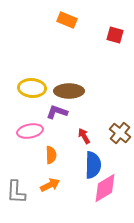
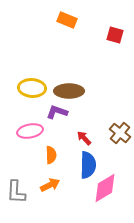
red arrow: moved 2 px down; rotated 14 degrees counterclockwise
blue semicircle: moved 5 px left
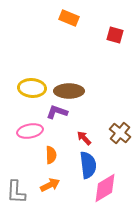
orange rectangle: moved 2 px right, 2 px up
blue semicircle: rotated 8 degrees counterclockwise
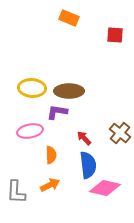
red square: rotated 12 degrees counterclockwise
purple L-shape: rotated 10 degrees counterclockwise
pink diamond: rotated 44 degrees clockwise
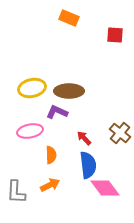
yellow ellipse: rotated 16 degrees counterclockwise
purple L-shape: rotated 15 degrees clockwise
pink diamond: rotated 40 degrees clockwise
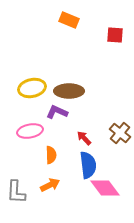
orange rectangle: moved 2 px down
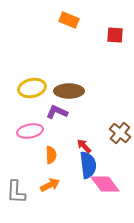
red arrow: moved 8 px down
pink diamond: moved 4 px up
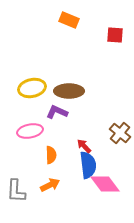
gray L-shape: moved 1 px up
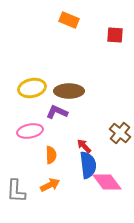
pink diamond: moved 2 px right, 2 px up
